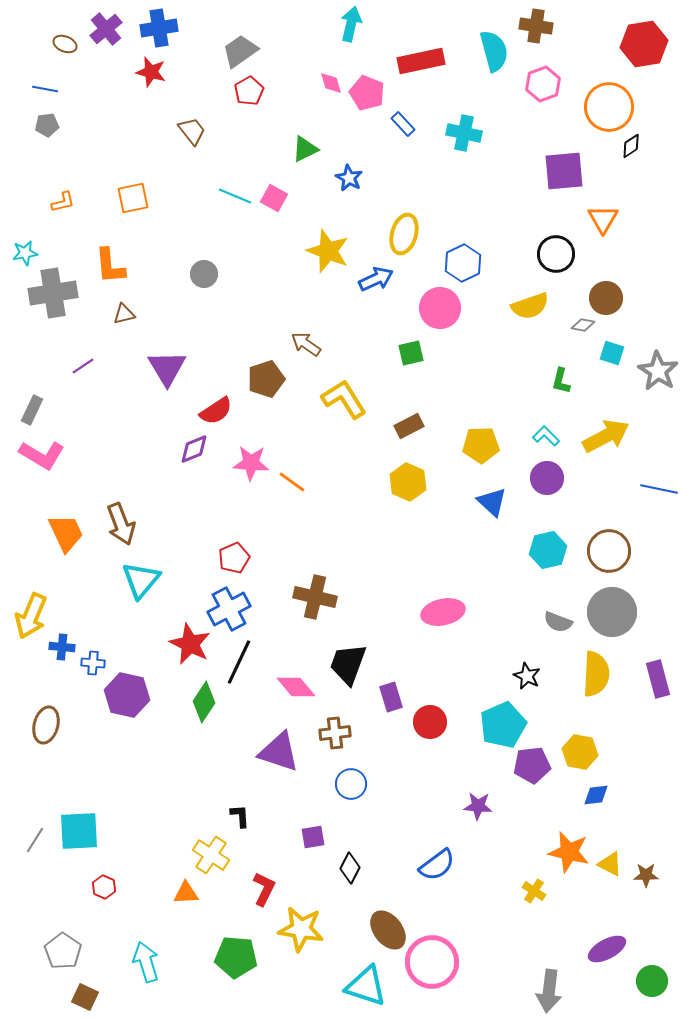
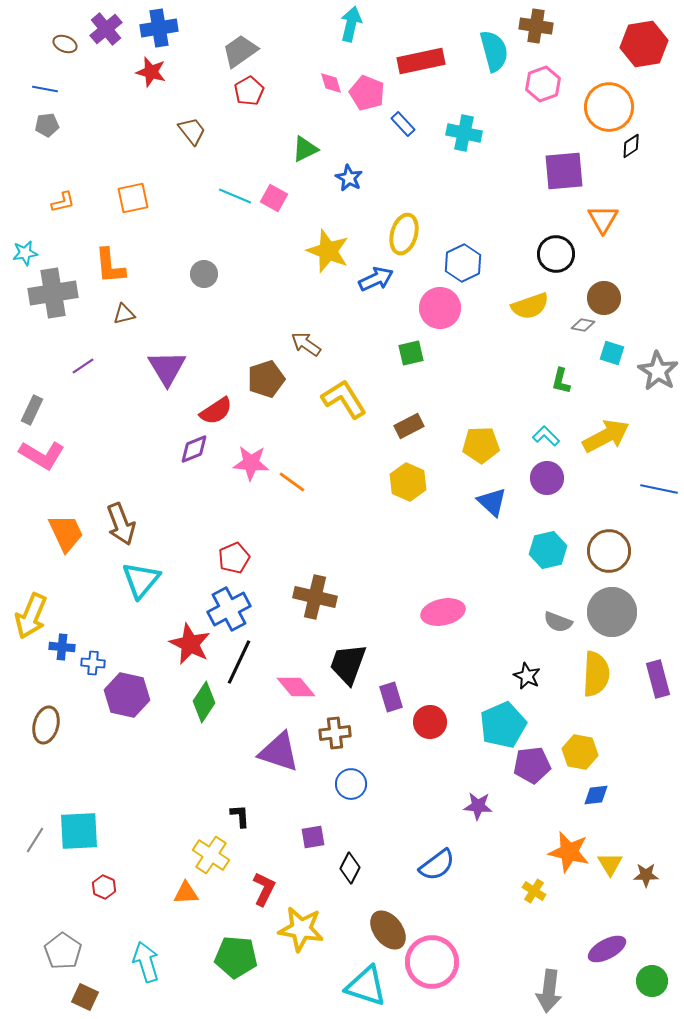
brown circle at (606, 298): moved 2 px left
yellow triangle at (610, 864): rotated 32 degrees clockwise
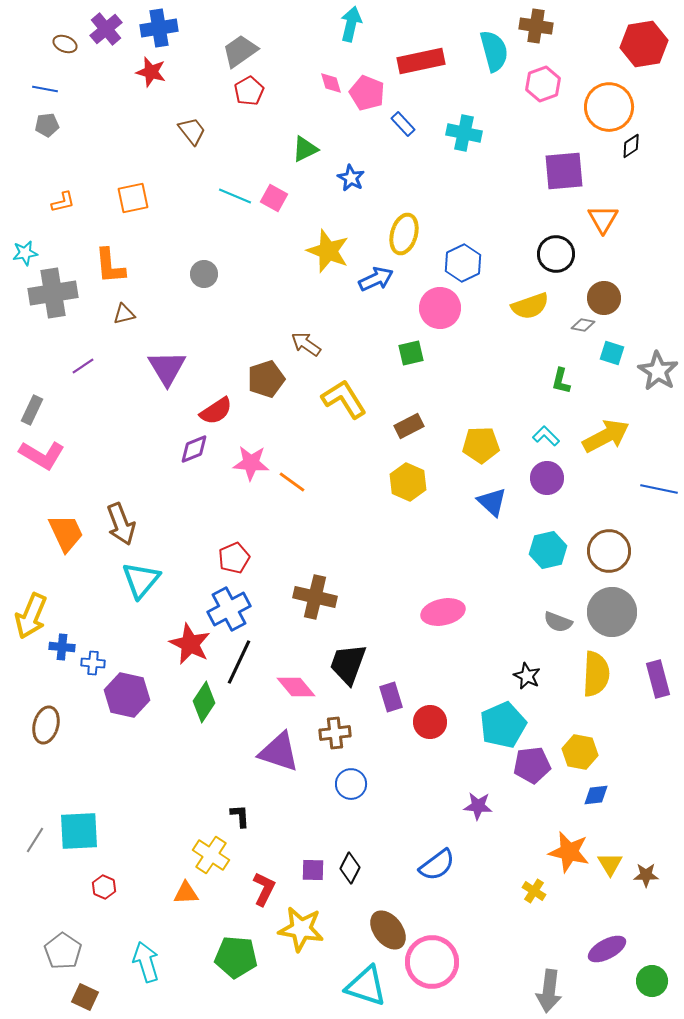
blue star at (349, 178): moved 2 px right
purple square at (313, 837): moved 33 px down; rotated 10 degrees clockwise
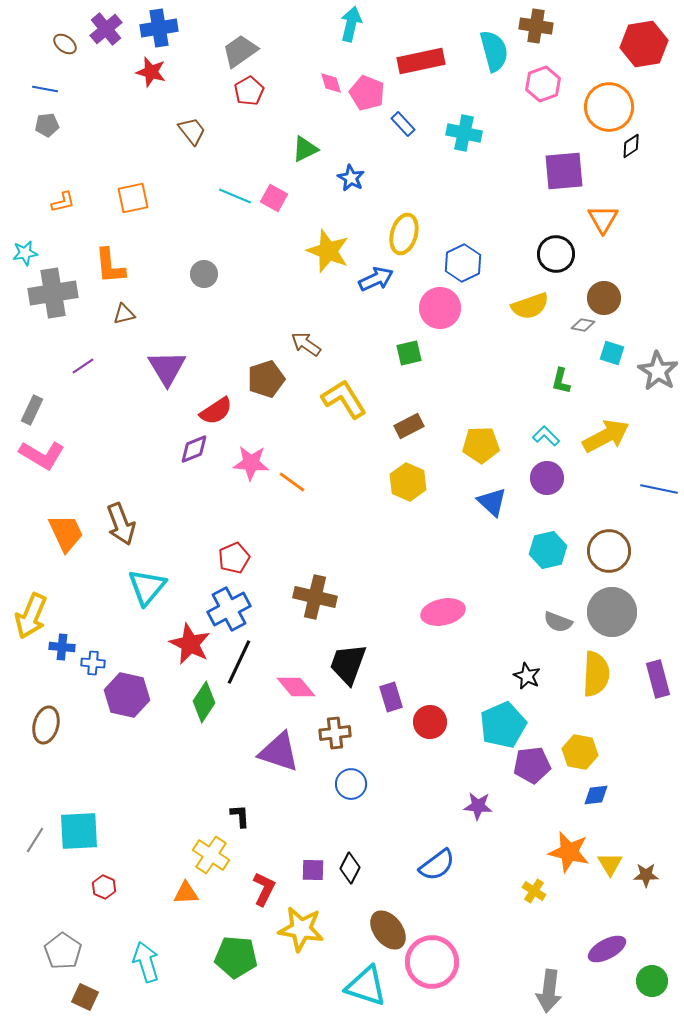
brown ellipse at (65, 44): rotated 15 degrees clockwise
green square at (411, 353): moved 2 px left
cyan triangle at (141, 580): moved 6 px right, 7 px down
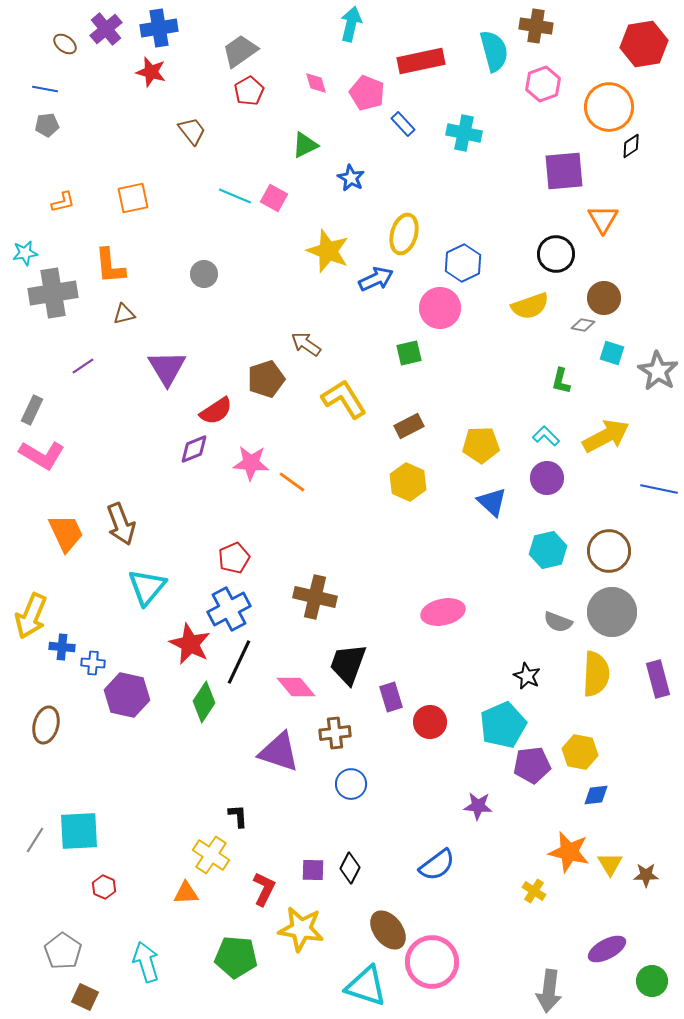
pink diamond at (331, 83): moved 15 px left
green triangle at (305, 149): moved 4 px up
black L-shape at (240, 816): moved 2 px left
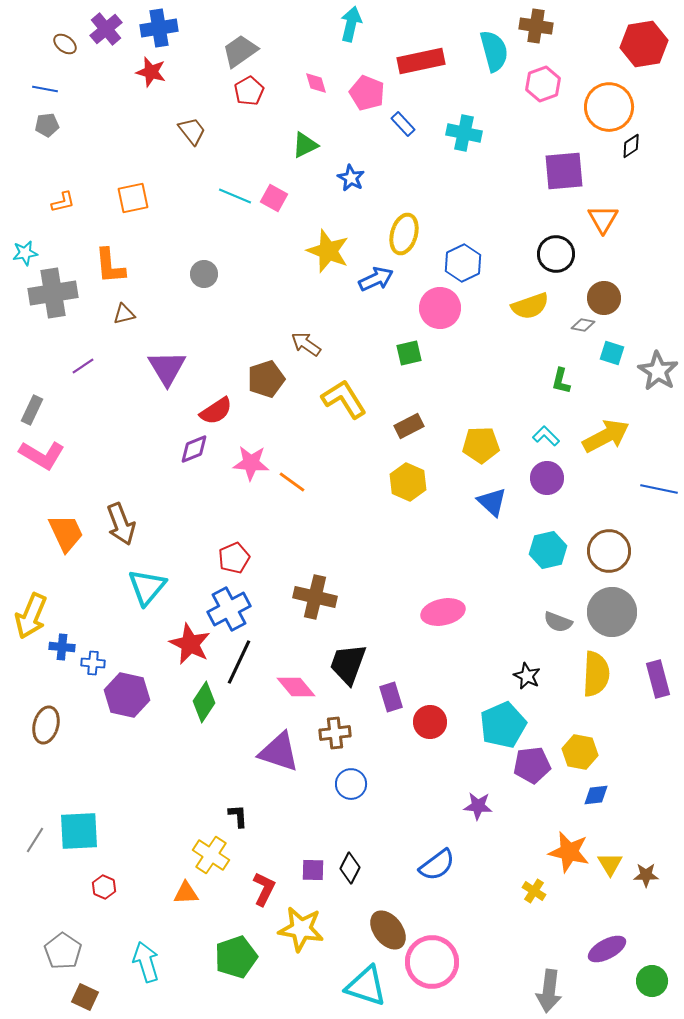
green pentagon at (236, 957): rotated 24 degrees counterclockwise
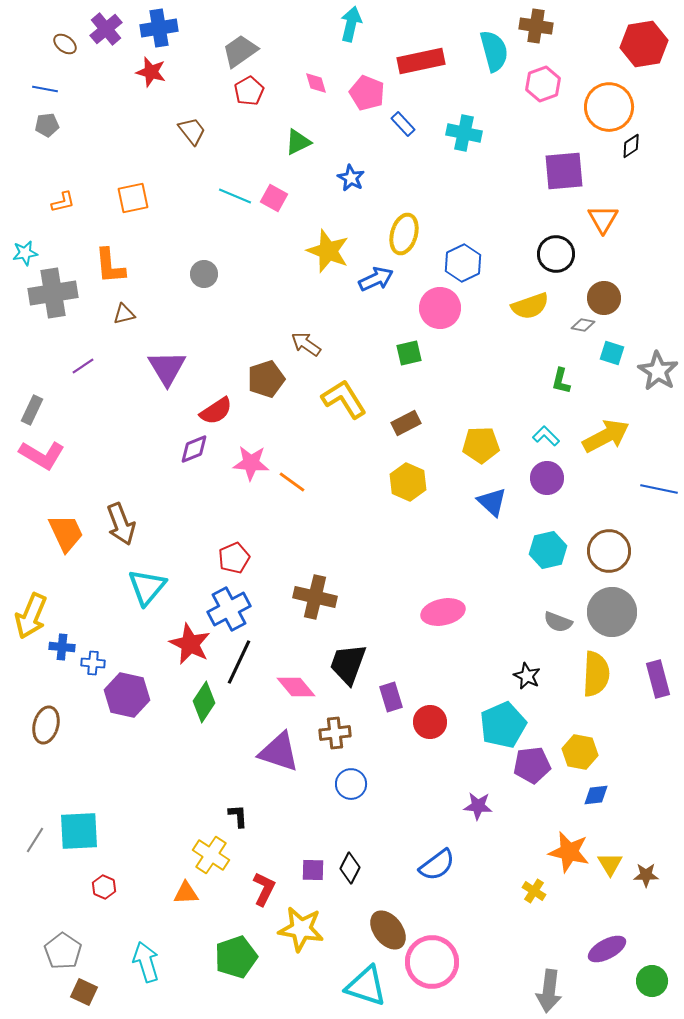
green triangle at (305, 145): moved 7 px left, 3 px up
brown rectangle at (409, 426): moved 3 px left, 3 px up
brown square at (85, 997): moved 1 px left, 5 px up
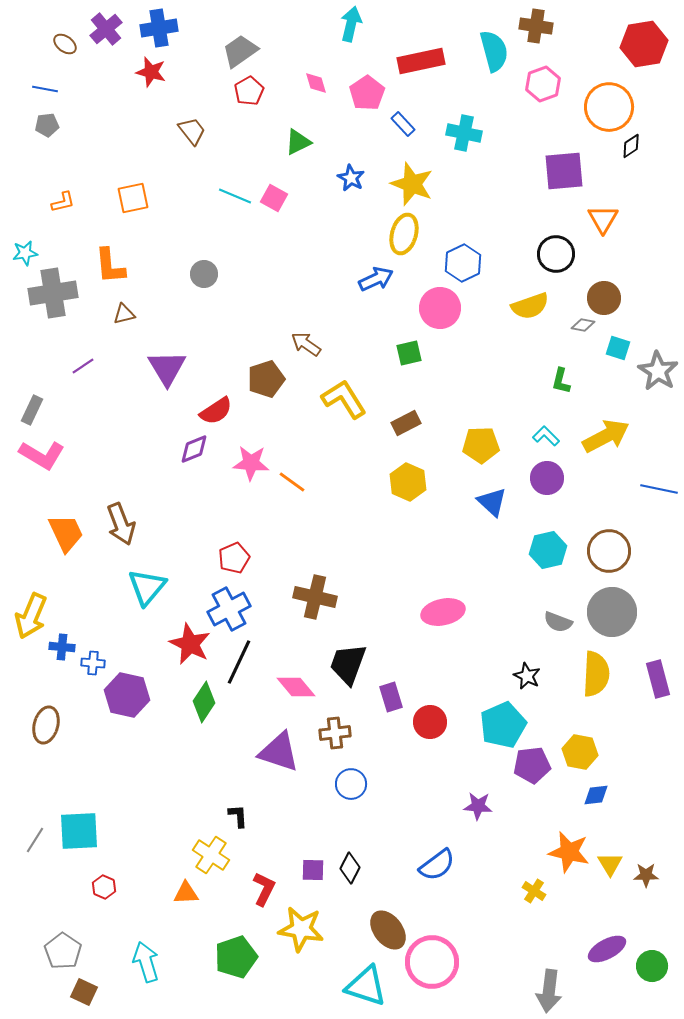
pink pentagon at (367, 93): rotated 16 degrees clockwise
yellow star at (328, 251): moved 84 px right, 67 px up
cyan square at (612, 353): moved 6 px right, 5 px up
green circle at (652, 981): moved 15 px up
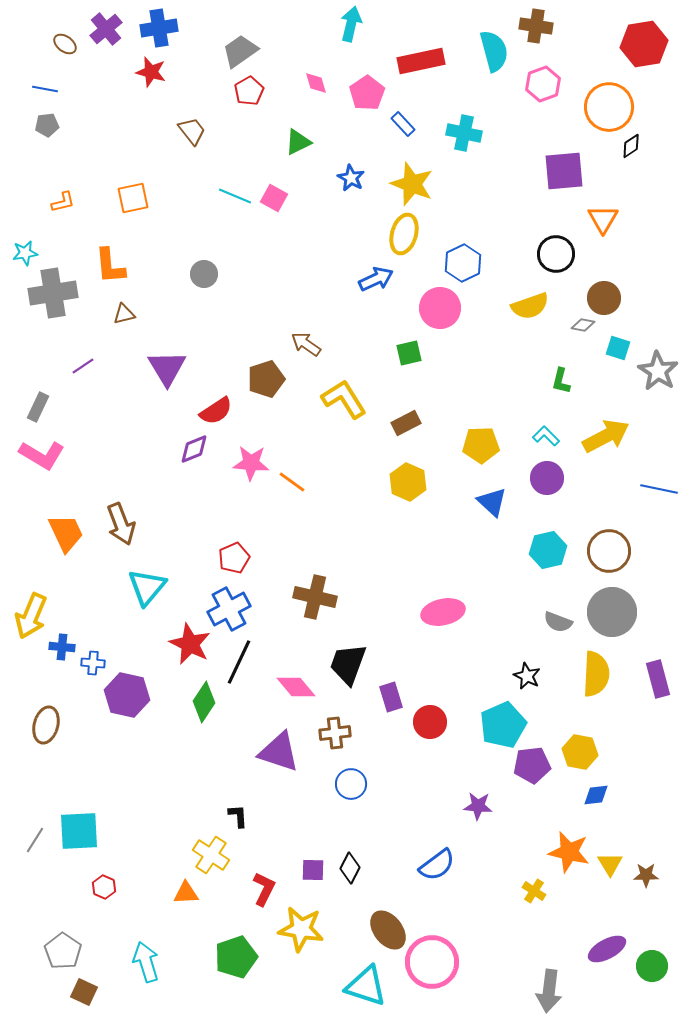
gray rectangle at (32, 410): moved 6 px right, 3 px up
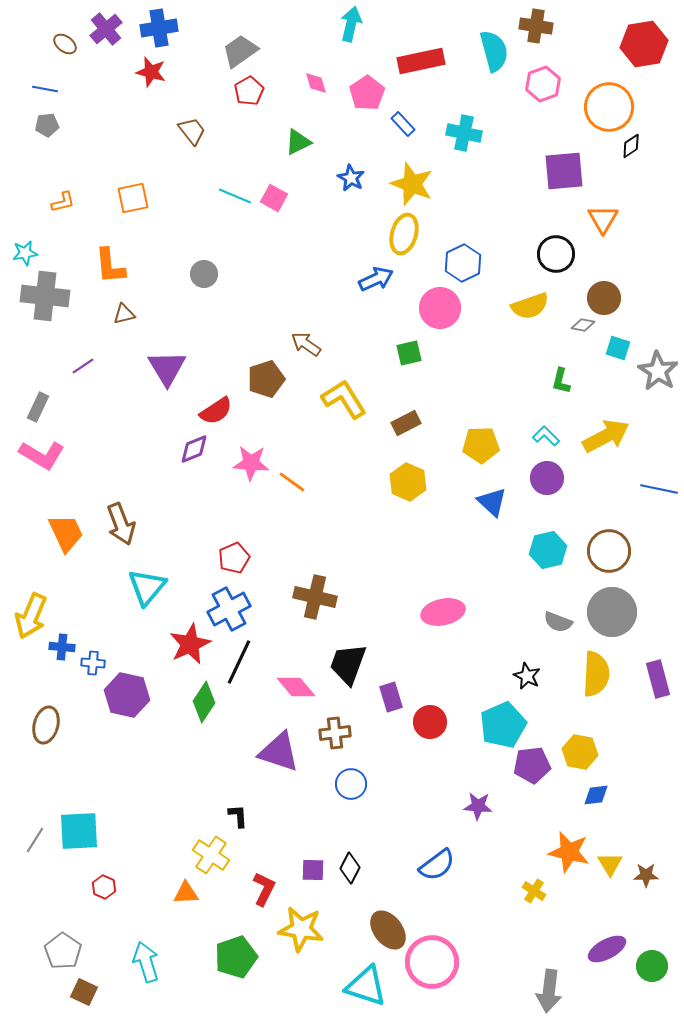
gray cross at (53, 293): moved 8 px left, 3 px down; rotated 15 degrees clockwise
red star at (190, 644): rotated 21 degrees clockwise
